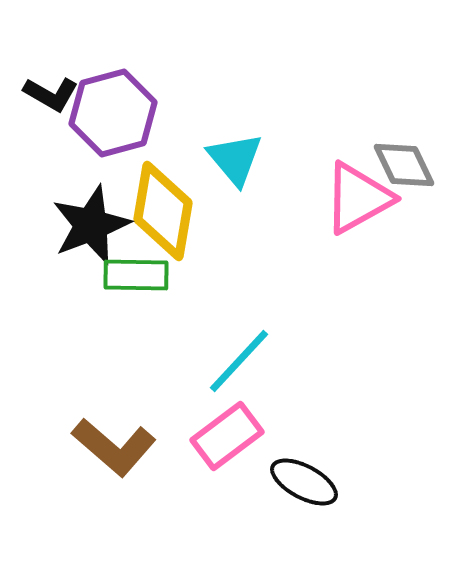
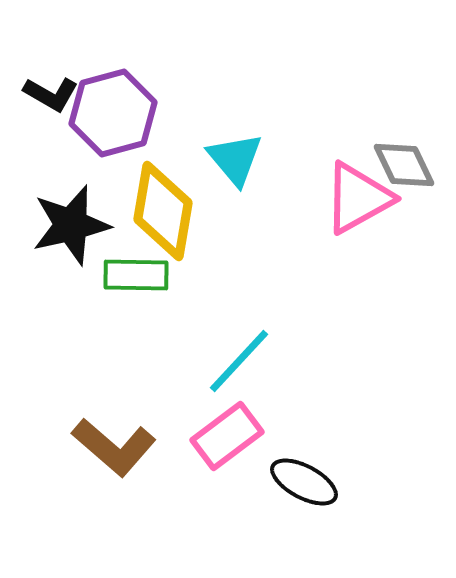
black star: moved 20 px left; rotated 8 degrees clockwise
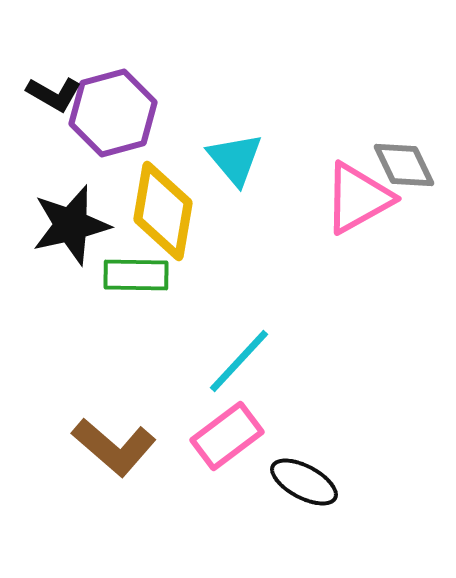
black L-shape: moved 3 px right
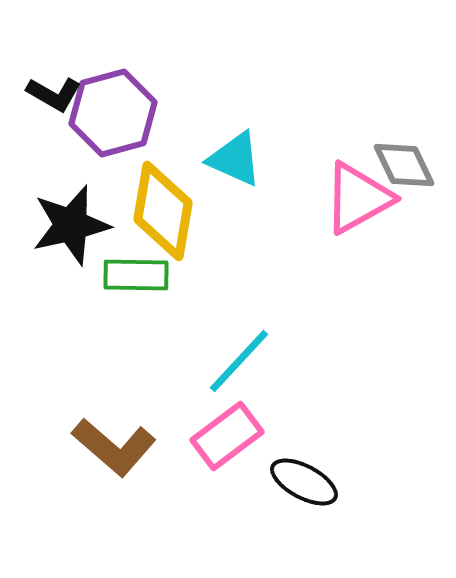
cyan triangle: rotated 26 degrees counterclockwise
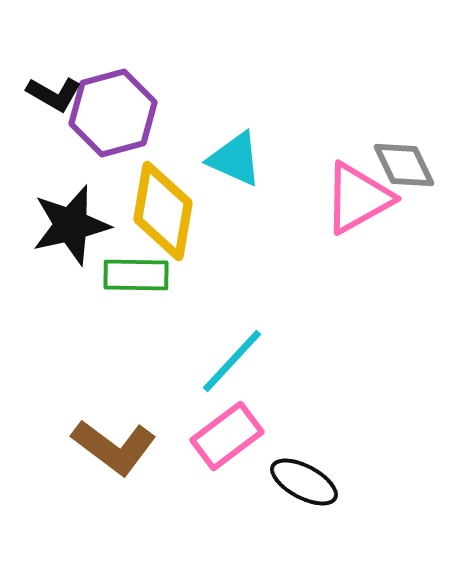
cyan line: moved 7 px left
brown L-shape: rotated 4 degrees counterclockwise
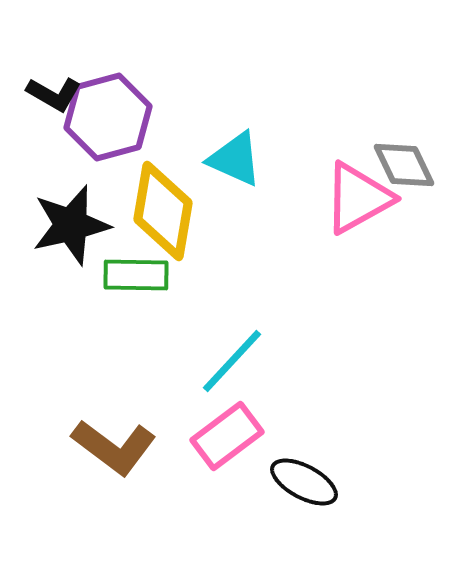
purple hexagon: moved 5 px left, 4 px down
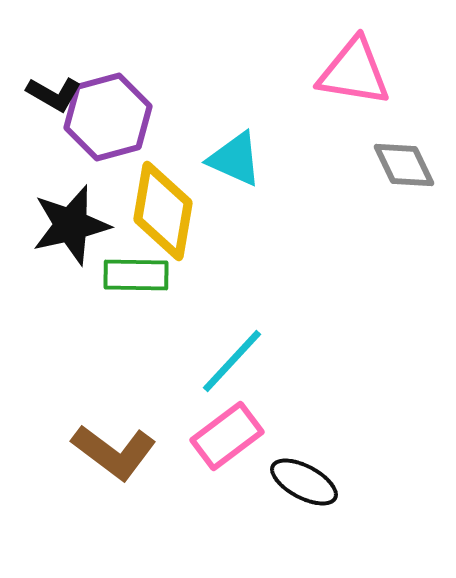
pink triangle: moved 4 px left, 126 px up; rotated 38 degrees clockwise
brown L-shape: moved 5 px down
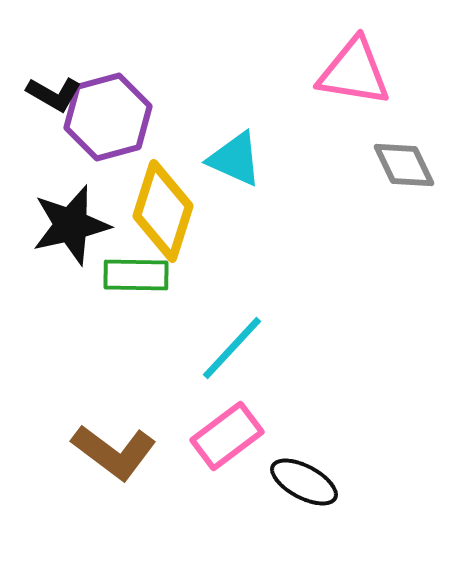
yellow diamond: rotated 8 degrees clockwise
cyan line: moved 13 px up
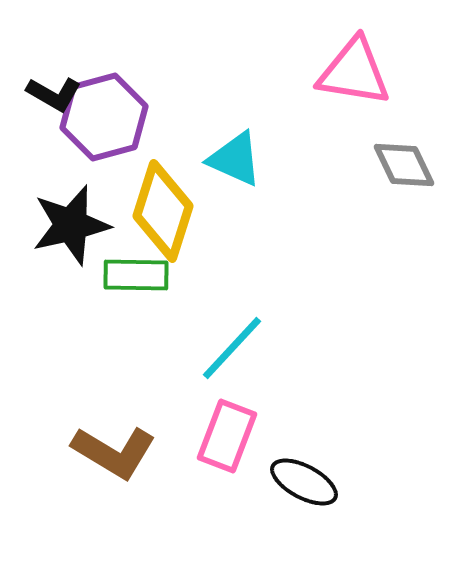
purple hexagon: moved 4 px left
pink rectangle: rotated 32 degrees counterclockwise
brown L-shape: rotated 6 degrees counterclockwise
